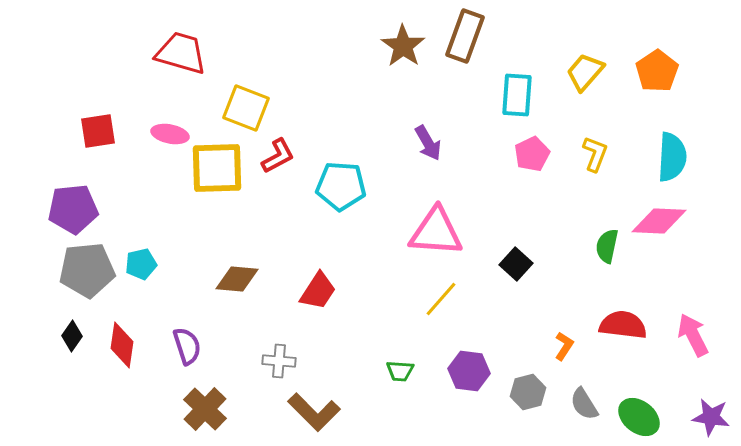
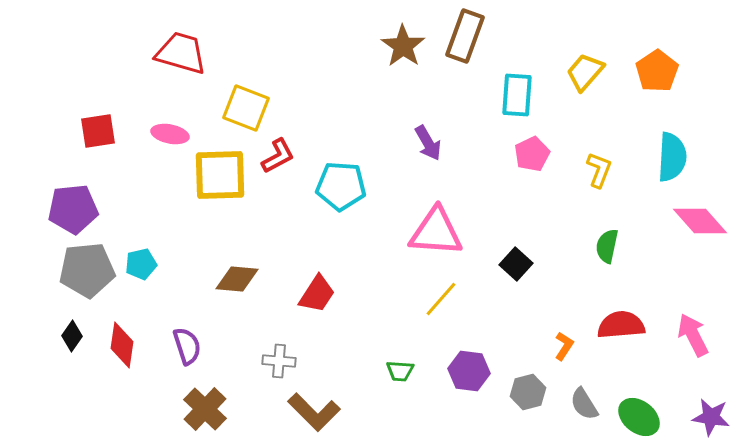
yellow L-shape at (595, 154): moved 4 px right, 16 px down
yellow square at (217, 168): moved 3 px right, 7 px down
pink diamond at (659, 221): moved 41 px right; rotated 46 degrees clockwise
red trapezoid at (318, 291): moved 1 px left, 3 px down
red semicircle at (623, 325): moved 2 px left; rotated 12 degrees counterclockwise
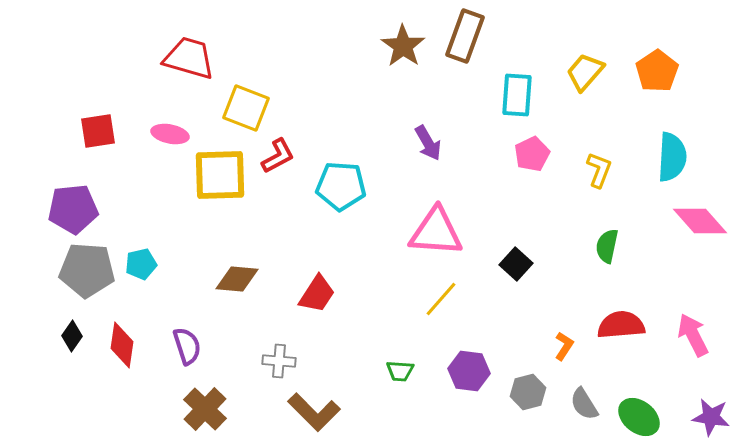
red trapezoid at (181, 53): moved 8 px right, 5 px down
gray pentagon at (87, 270): rotated 10 degrees clockwise
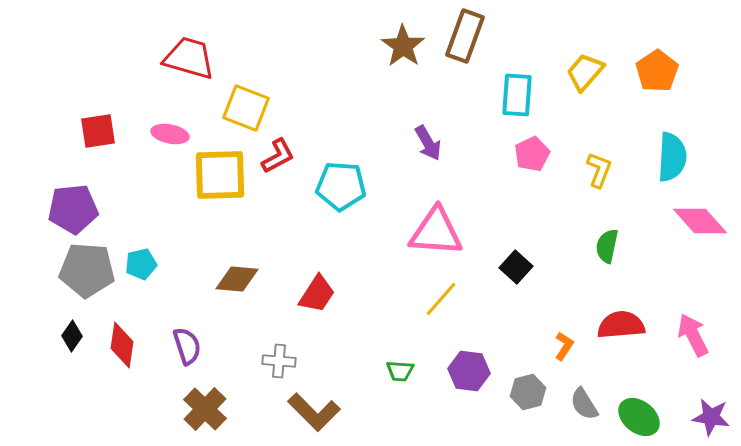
black square at (516, 264): moved 3 px down
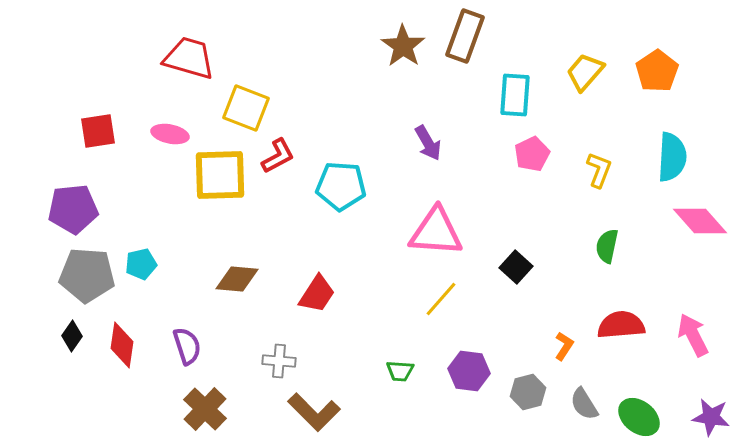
cyan rectangle at (517, 95): moved 2 px left
gray pentagon at (87, 270): moved 5 px down
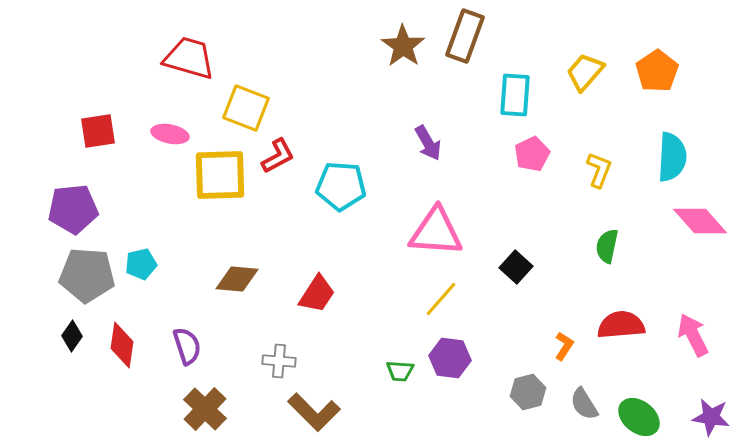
purple hexagon at (469, 371): moved 19 px left, 13 px up
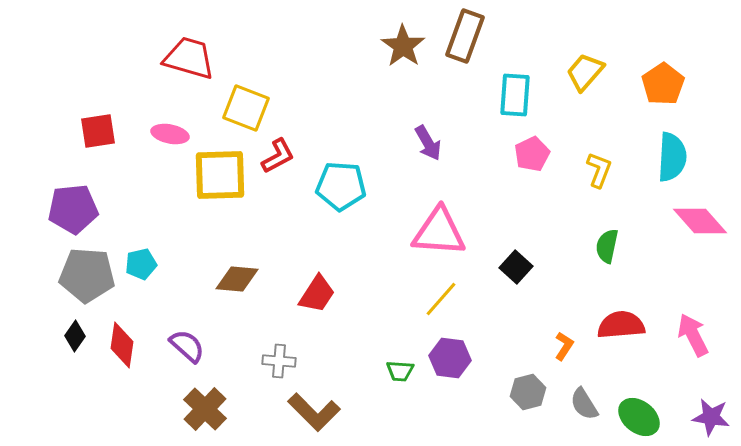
orange pentagon at (657, 71): moved 6 px right, 13 px down
pink triangle at (436, 232): moved 3 px right
black diamond at (72, 336): moved 3 px right
purple semicircle at (187, 346): rotated 30 degrees counterclockwise
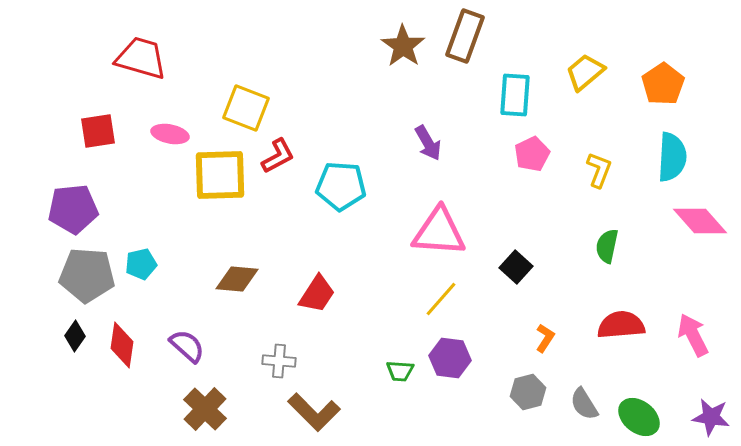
red trapezoid at (189, 58): moved 48 px left
yellow trapezoid at (585, 72): rotated 9 degrees clockwise
orange L-shape at (564, 346): moved 19 px left, 8 px up
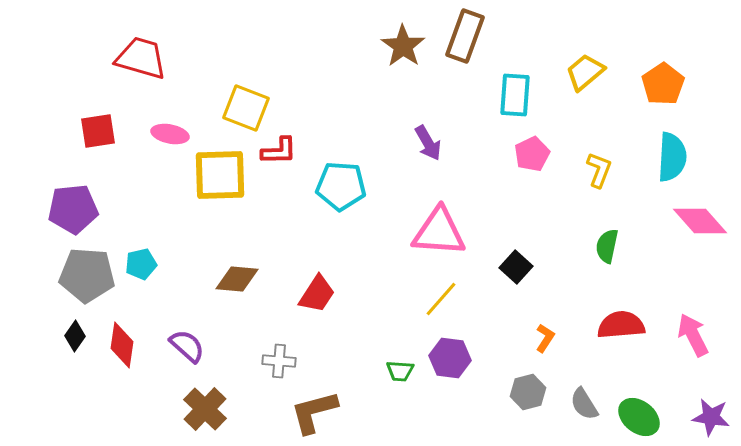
red L-shape at (278, 156): moved 1 px right, 5 px up; rotated 27 degrees clockwise
brown L-shape at (314, 412): rotated 120 degrees clockwise
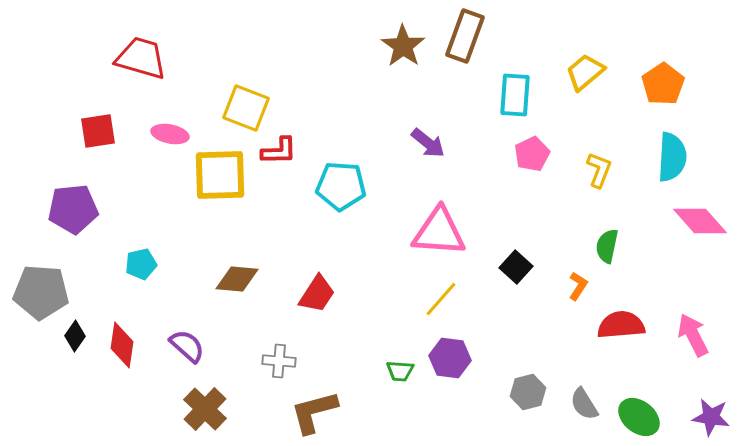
purple arrow at (428, 143): rotated 21 degrees counterclockwise
gray pentagon at (87, 275): moved 46 px left, 17 px down
orange L-shape at (545, 338): moved 33 px right, 52 px up
